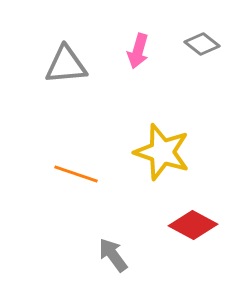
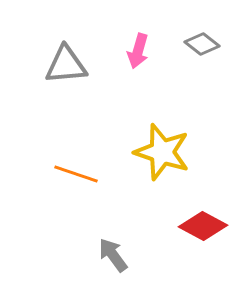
red diamond: moved 10 px right, 1 px down
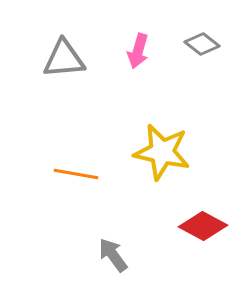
gray triangle: moved 2 px left, 6 px up
yellow star: rotated 6 degrees counterclockwise
orange line: rotated 9 degrees counterclockwise
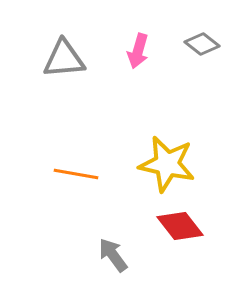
yellow star: moved 5 px right, 12 px down
red diamond: moved 23 px left; rotated 24 degrees clockwise
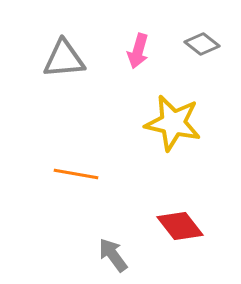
yellow star: moved 6 px right, 41 px up
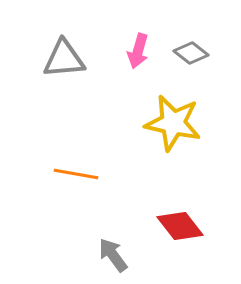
gray diamond: moved 11 px left, 9 px down
